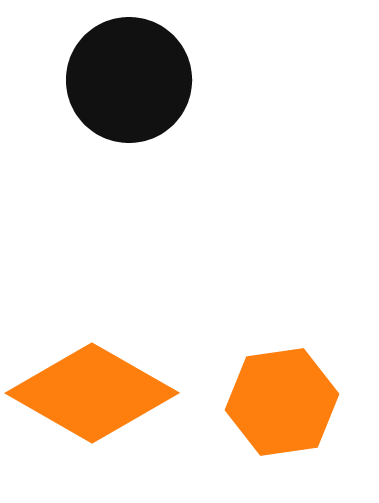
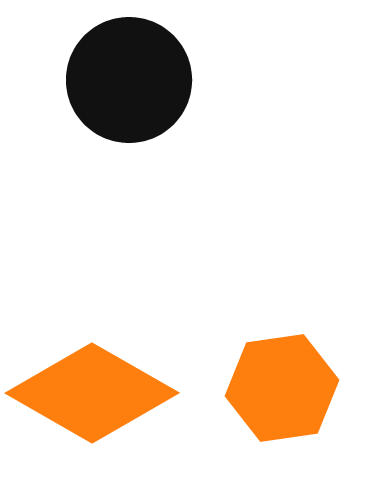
orange hexagon: moved 14 px up
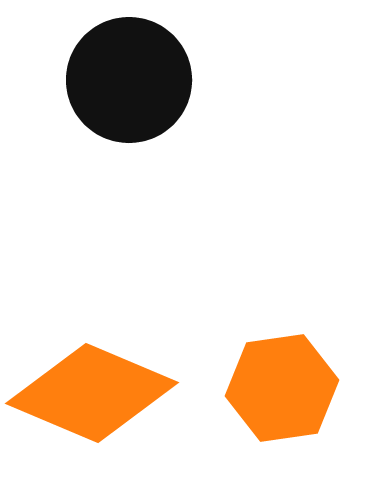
orange diamond: rotated 7 degrees counterclockwise
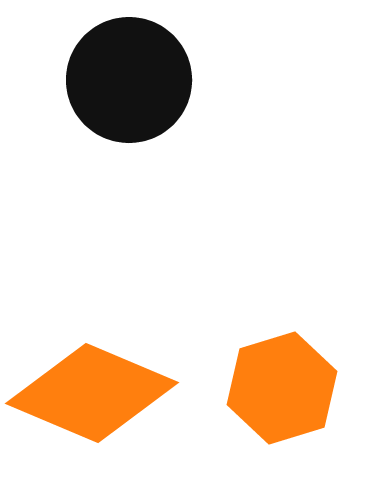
orange hexagon: rotated 9 degrees counterclockwise
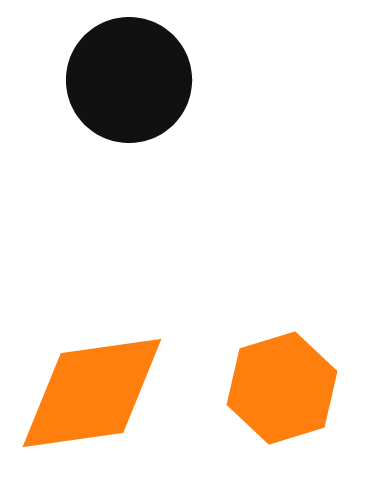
orange diamond: rotated 31 degrees counterclockwise
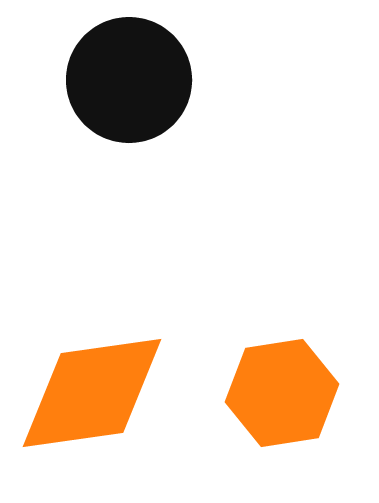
orange hexagon: moved 5 px down; rotated 8 degrees clockwise
